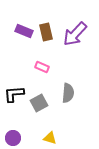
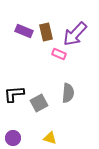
pink rectangle: moved 17 px right, 13 px up
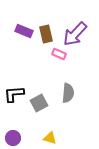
brown rectangle: moved 2 px down
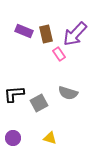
pink rectangle: rotated 32 degrees clockwise
gray semicircle: rotated 102 degrees clockwise
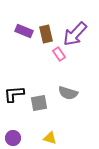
gray square: rotated 18 degrees clockwise
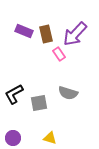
black L-shape: rotated 25 degrees counterclockwise
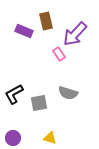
brown rectangle: moved 13 px up
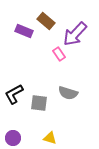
brown rectangle: rotated 36 degrees counterclockwise
gray square: rotated 18 degrees clockwise
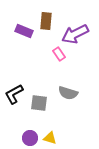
brown rectangle: rotated 54 degrees clockwise
purple arrow: rotated 20 degrees clockwise
purple circle: moved 17 px right
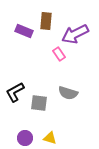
black L-shape: moved 1 px right, 2 px up
purple circle: moved 5 px left
